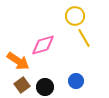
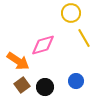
yellow circle: moved 4 px left, 3 px up
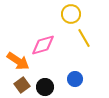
yellow circle: moved 1 px down
blue circle: moved 1 px left, 2 px up
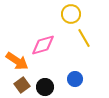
orange arrow: moved 1 px left
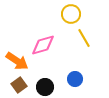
brown square: moved 3 px left
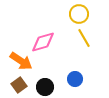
yellow circle: moved 8 px right
pink diamond: moved 3 px up
orange arrow: moved 4 px right
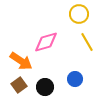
yellow line: moved 3 px right, 4 px down
pink diamond: moved 3 px right
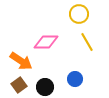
pink diamond: rotated 15 degrees clockwise
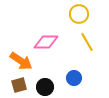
blue circle: moved 1 px left, 1 px up
brown square: rotated 21 degrees clockwise
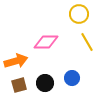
orange arrow: moved 5 px left; rotated 50 degrees counterclockwise
blue circle: moved 2 px left
black circle: moved 4 px up
